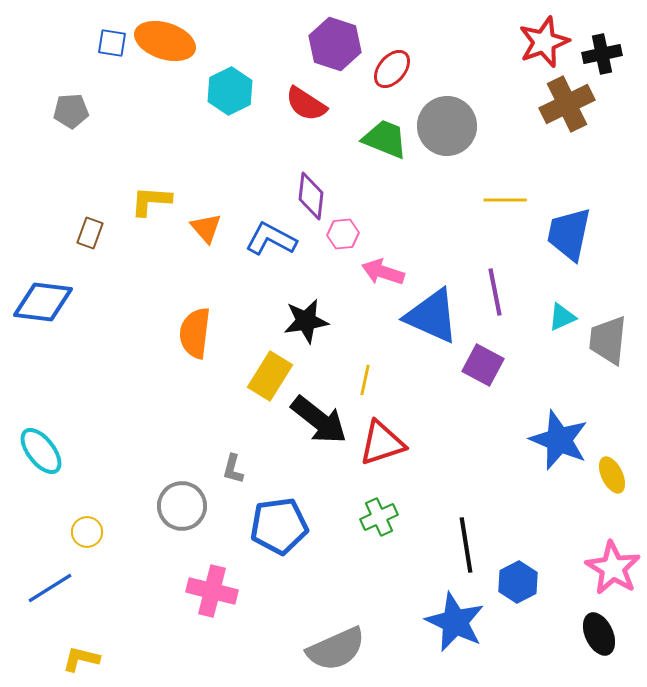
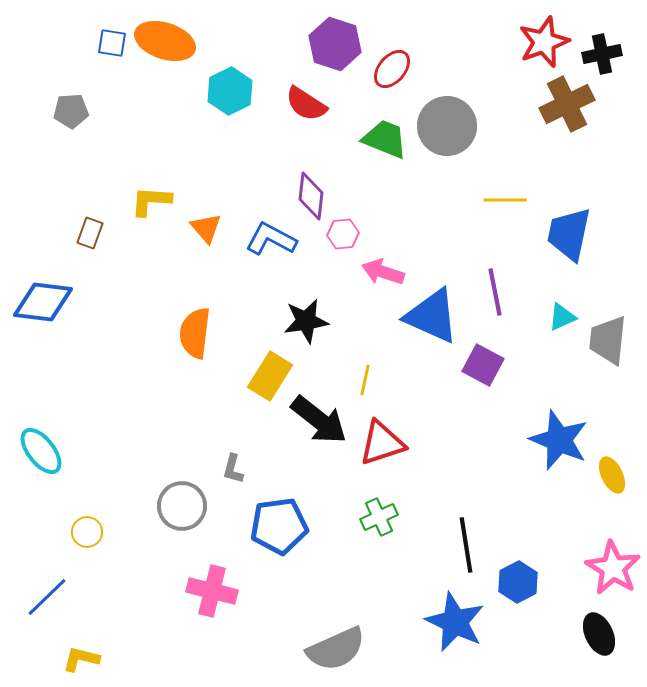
blue line at (50, 588): moved 3 px left, 9 px down; rotated 12 degrees counterclockwise
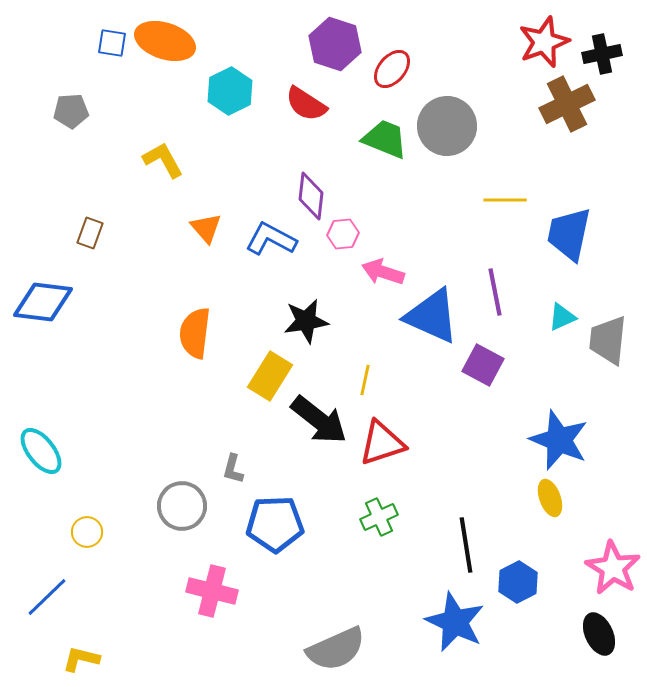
yellow L-shape at (151, 201): moved 12 px right, 41 px up; rotated 57 degrees clockwise
yellow ellipse at (612, 475): moved 62 px left, 23 px down; rotated 6 degrees clockwise
blue pentagon at (279, 526): moved 4 px left, 2 px up; rotated 6 degrees clockwise
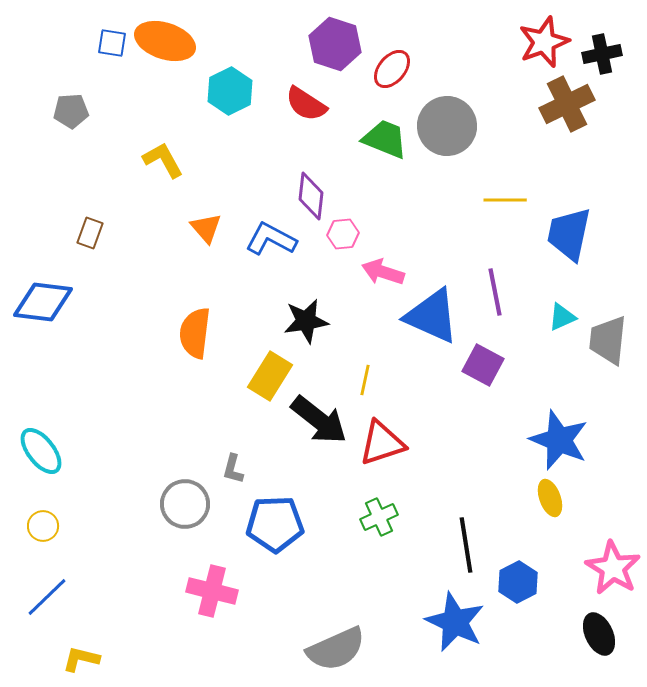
gray circle at (182, 506): moved 3 px right, 2 px up
yellow circle at (87, 532): moved 44 px left, 6 px up
